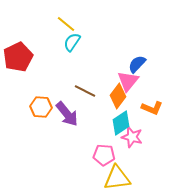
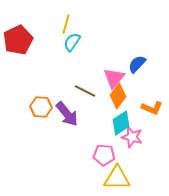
yellow line: rotated 66 degrees clockwise
red pentagon: moved 17 px up
pink triangle: moved 14 px left, 3 px up
yellow triangle: rotated 8 degrees clockwise
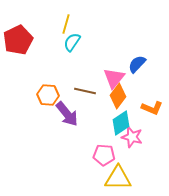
brown line: rotated 15 degrees counterclockwise
orange hexagon: moved 7 px right, 12 px up
yellow triangle: moved 1 px right
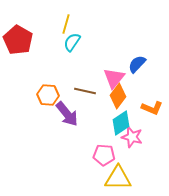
red pentagon: rotated 16 degrees counterclockwise
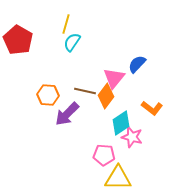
orange diamond: moved 12 px left
orange L-shape: rotated 15 degrees clockwise
purple arrow: rotated 84 degrees clockwise
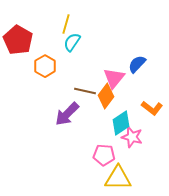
orange hexagon: moved 3 px left, 29 px up; rotated 25 degrees clockwise
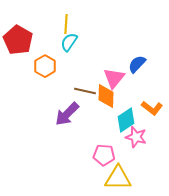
yellow line: rotated 12 degrees counterclockwise
cyan semicircle: moved 3 px left
orange diamond: rotated 35 degrees counterclockwise
cyan diamond: moved 5 px right, 3 px up
pink star: moved 4 px right
